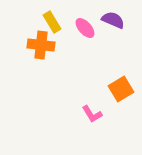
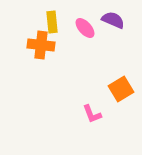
yellow rectangle: rotated 25 degrees clockwise
pink L-shape: rotated 10 degrees clockwise
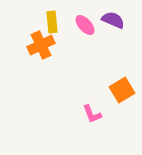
pink ellipse: moved 3 px up
orange cross: rotated 32 degrees counterclockwise
orange square: moved 1 px right, 1 px down
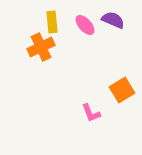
orange cross: moved 2 px down
pink L-shape: moved 1 px left, 1 px up
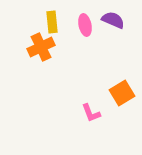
pink ellipse: rotated 30 degrees clockwise
orange square: moved 3 px down
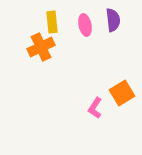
purple semicircle: rotated 60 degrees clockwise
pink L-shape: moved 4 px right, 5 px up; rotated 55 degrees clockwise
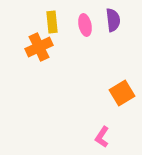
orange cross: moved 2 px left
pink L-shape: moved 7 px right, 29 px down
